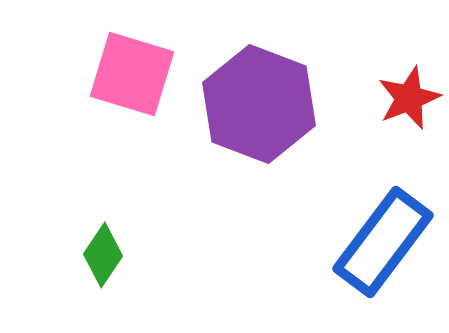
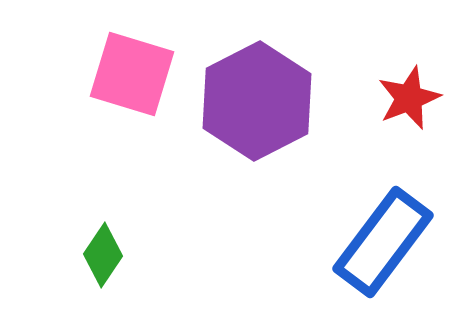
purple hexagon: moved 2 px left, 3 px up; rotated 12 degrees clockwise
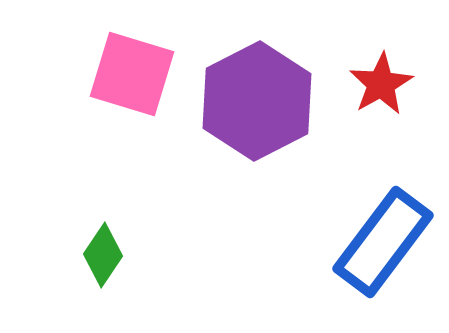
red star: moved 28 px left, 14 px up; rotated 8 degrees counterclockwise
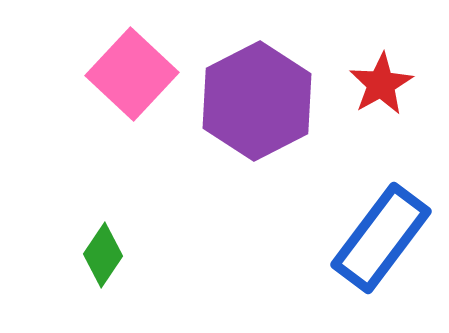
pink square: rotated 26 degrees clockwise
blue rectangle: moved 2 px left, 4 px up
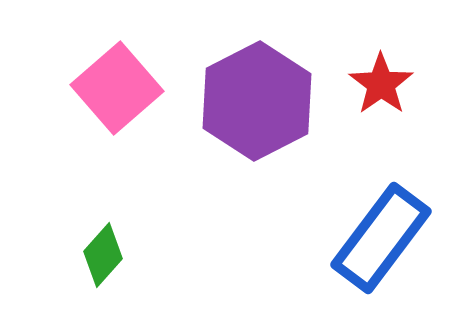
pink square: moved 15 px left, 14 px down; rotated 6 degrees clockwise
red star: rotated 6 degrees counterclockwise
green diamond: rotated 8 degrees clockwise
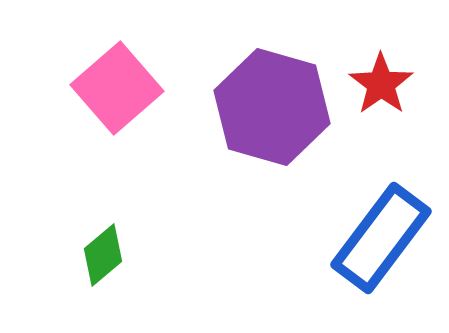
purple hexagon: moved 15 px right, 6 px down; rotated 17 degrees counterclockwise
green diamond: rotated 8 degrees clockwise
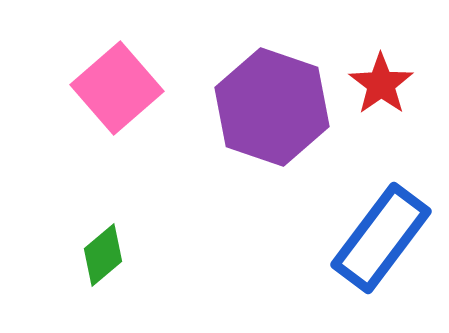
purple hexagon: rotated 3 degrees clockwise
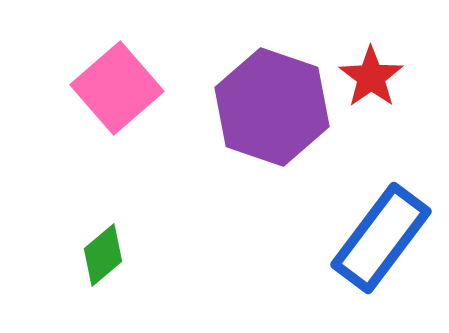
red star: moved 10 px left, 7 px up
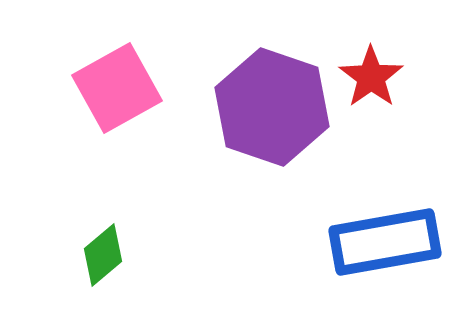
pink square: rotated 12 degrees clockwise
blue rectangle: moved 4 px right, 4 px down; rotated 43 degrees clockwise
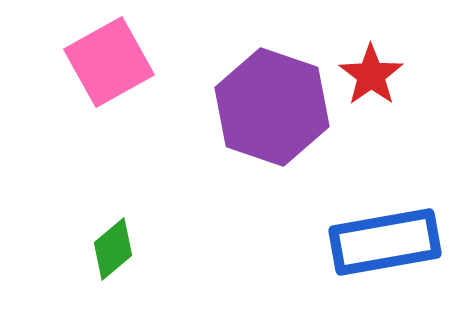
red star: moved 2 px up
pink square: moved 8 px left, 26 px up
green diamond: moved 10 px right, 6 px up
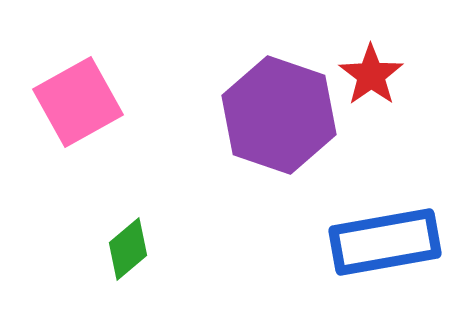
pink square: moved 31 px left, 40 px down
purple hexagon: moved 7 px right, 8 px down
green diamond: moved 15 px right
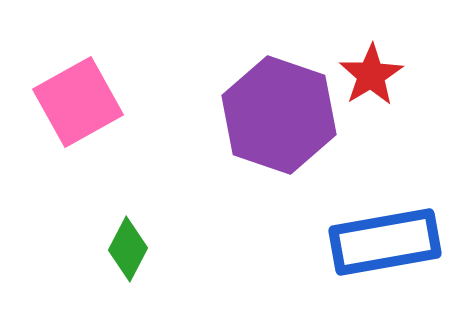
red star: rotated 4 degrees clockwise
green diamond: rotated 22 degrees counterclockwise
